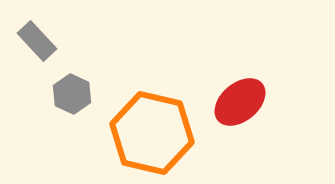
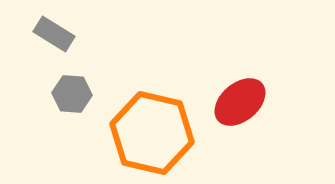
gray rectangle: moved 17 px right, 7 px up; rotated 15 degrees counterclockwise
gray hexagon: rotated 21 degrees counterclockwise
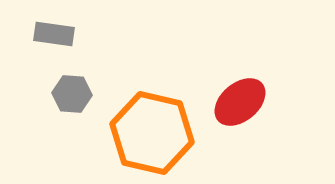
gray rectangle: rotated 24 degrees counterclockwise
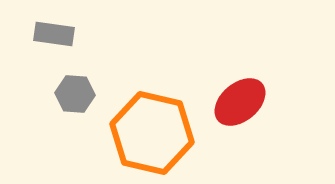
gray hexagon: moved 3 px right
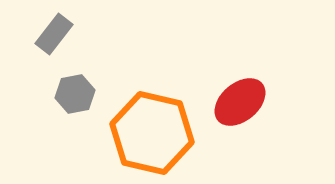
gray rectangle: rotated 60 degrees counterclockwise
gray hexagon: rotated 15 degrees counterclockwise
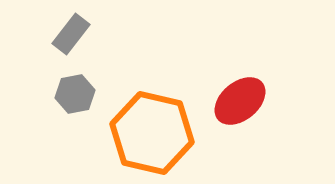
gray rectangle: moved 17 px right
red ellipse: moved 1 px up
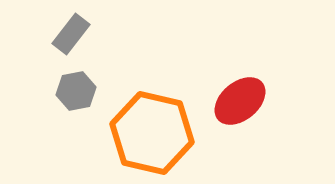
gray hexagon: moved 1 px right, 3 px up
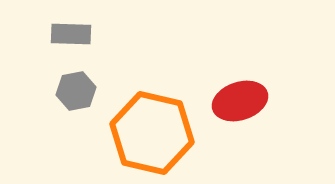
gray rectangle: rotated 54 degrees clockwise
red ellipse: rotated 22 degrees clockwise
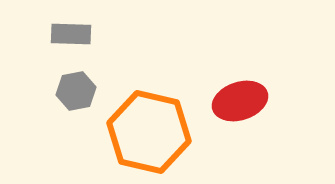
orange hexagon: moved 3 px left, 1 px up
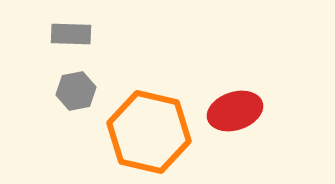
red ellipse: moved 5 px left, 10 px down
